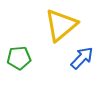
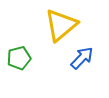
green pentagon: rotated 10 degrees counterclockwise
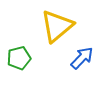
yellow triangle: moved 4 px left, 1 px down
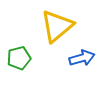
blue arrow: rotated 30 degrees clockwise
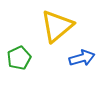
green pentagon: rotated 10 degrees counterclockwise
